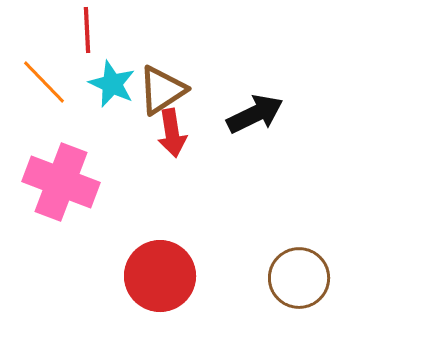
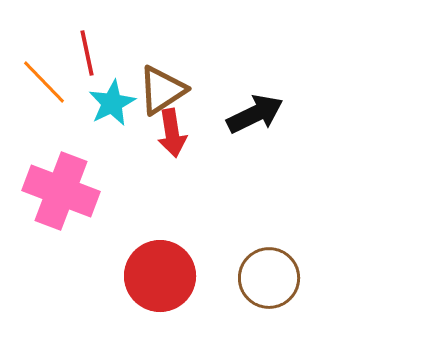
red line: moved 23 px down; rotated 9 degrees counterclockwise
cyan star: moved 19 px down; rotated 21 degrees clockwise
pink cross: moved 9 px down
brown circle: moved 30 px left
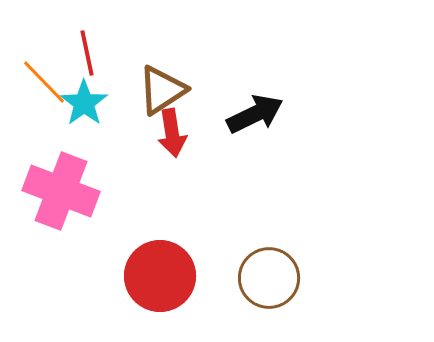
cyan star: moved 28 px left; rotated 9 degrees counterclockwise
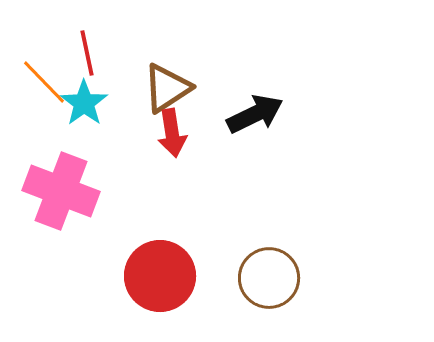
brown triangle: moved 5 px right, 2 px up
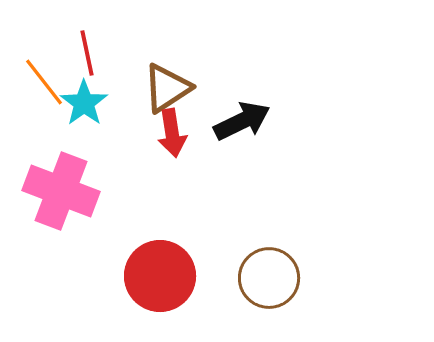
orange line: rotated 6 degrees clockwise
black arrow: moved 13 px left, 7 px down
